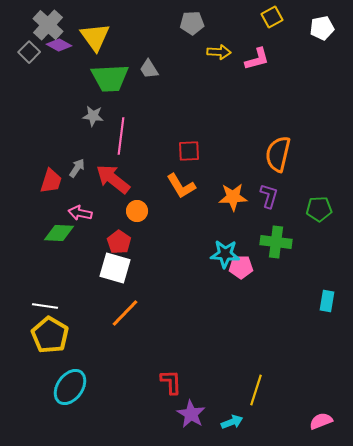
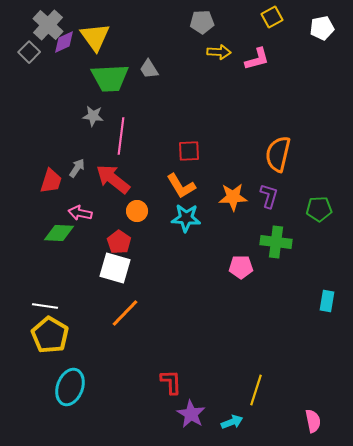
gray pentagon: moved 10 px right, 1 px up
purple diamond: moved 5 px right, 3 px up; rotated 55 degrees counterclockwise
cyan star: moved 39 px left, 36 px up
cyan ellipse: rotated 15 degrees counterclockwise
pink semicircle: moved 8 px left; rotated 100 degrees clockwise
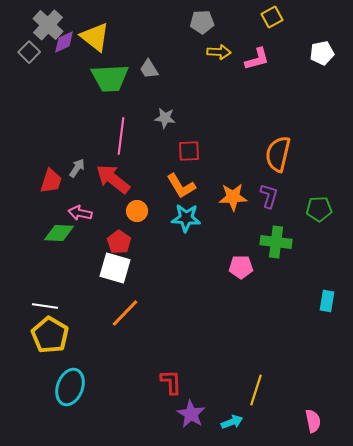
white pentagon: moved 25 px down
yellow triangle: rotated 16 degrees counterclockwise
gray star: moved 72 px right, 2 px down
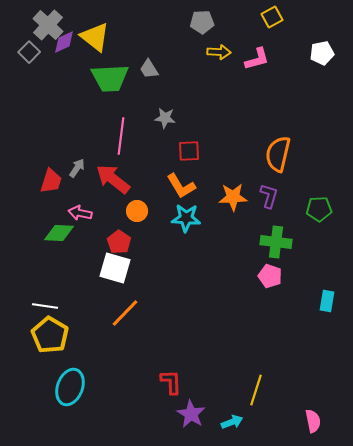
pink pentagon: moved 29 px right, 9 px down; rotated 20 degrees clockwise
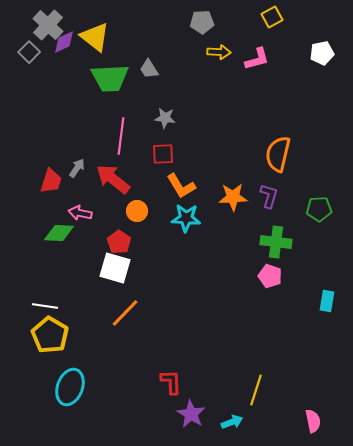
red square: moved 26 px left, 3 px down
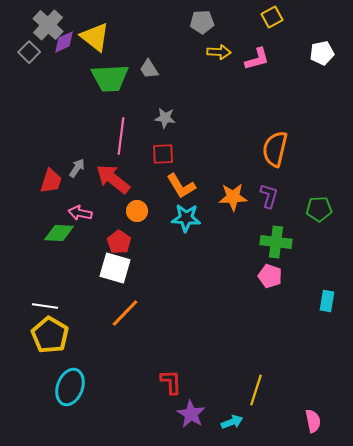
orange semicircle: moved 3 px left, 5 px up
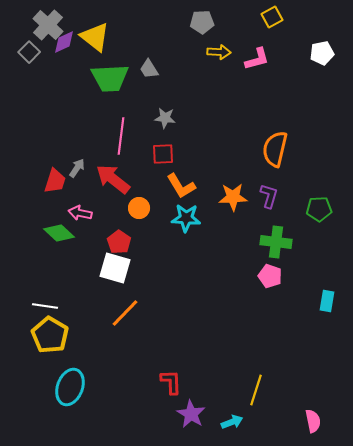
red trapezoid: moved 4 px right
orange circle: moved 2 px right, 3 px up
green diamond: rotated 40 degrees clockwise
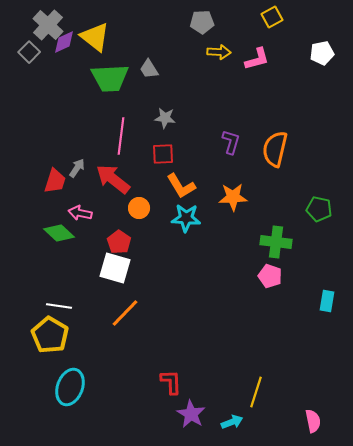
purple L-shape: moved 38 px left, 54 px up
green pentagon: rotated 15 degrees clockwise
white line: moved 14 px right
yellow line: moved 2 px down
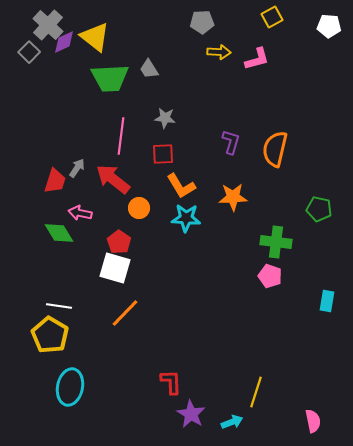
white pentagon: moved 7 px right, 27 px up; rotated 15 degrees clockwise
green diamond: rotated 16 degrees clockwise
cyan ellipse: rotated 9 degrees counterclockwise
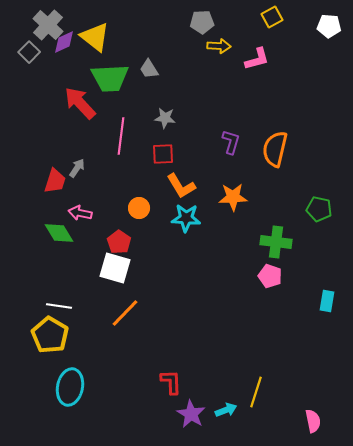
yellow arrow: moved 6 px up
red arrow: moved 33 px left, 76 px up; rotated 9 degrees clockwise
cyan arrow: moved 6 px left, 12 px up
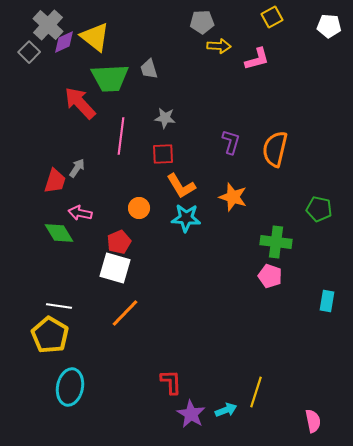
gray trapezoid: rotated 15 degrees clockwise
orange star: rotated 20 degrees clockwise
red pentagon: rotated 15 degrees clockwise
